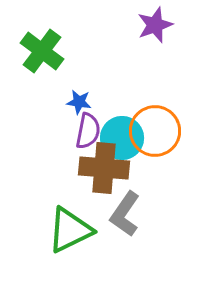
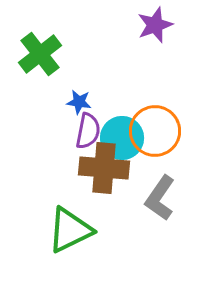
green cross: moved 2 px left, 3 px down; rotated 15 degrees clockwise
gray L-shape: moved 35 px right, 16 px up
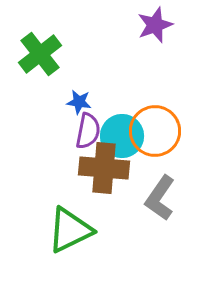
cyan circle: moved 2 px up
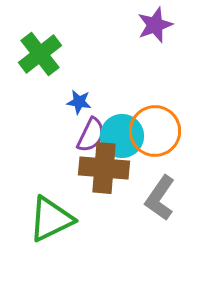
purple semicircle: moved 3 px right, 4 px down; rotated 15 degrees clockwise
green triangle: moved 19 px left, 11 px up
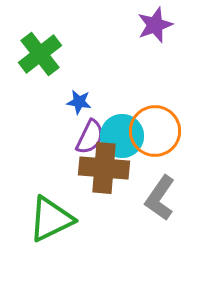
purple semicircle: moved 1 px left, 2 px down
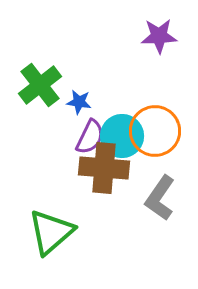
purple star: moved 4 px right, 11 px down; rotated 18 degrees clockwise
green cross: moved 31 px down
green triangle: moved 13 px down; rotated 15 degrees counterclockwise
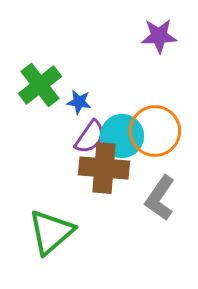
purple semicircle: rotated 9 degrees clockwise
